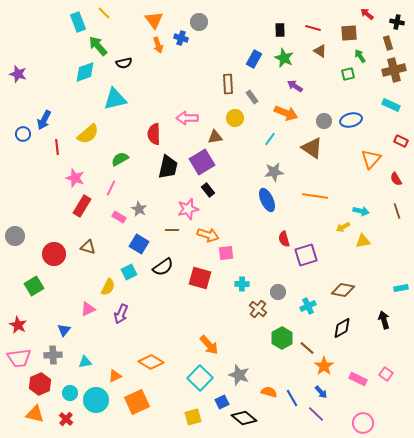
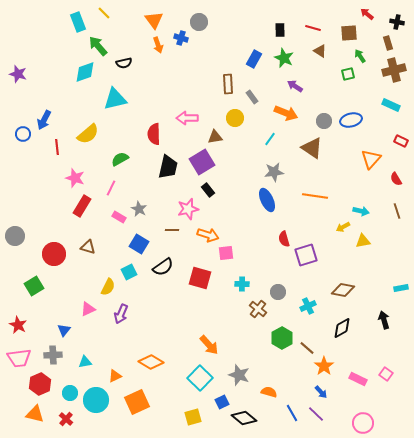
blue line at (292, 398): moved 15 px down
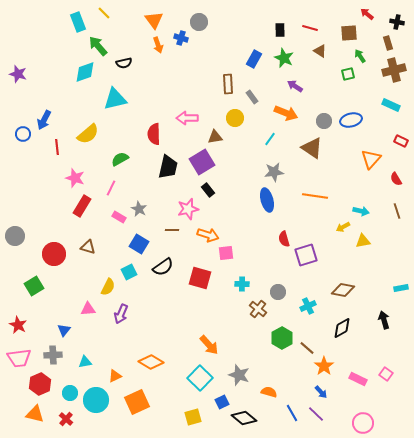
red line at (313, 28): moved 3 px left
blue ellipse at (267, 200): rotated 10 degrees clockwise
pink triangle at (88, 309): rotated 21 degrees clockwise
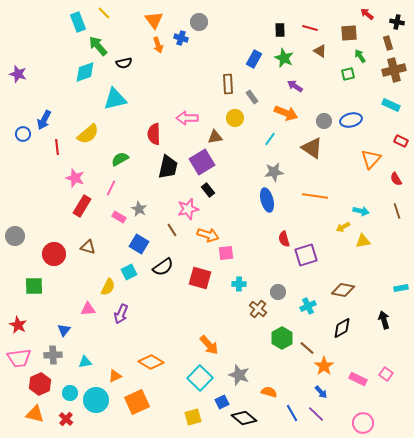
brown line at (172, 230): rotated 56 degrees clockwise
cyan cross at (242, 284): moved 3 px left
green square at (34, 286): rotated 30 degrees clockwise
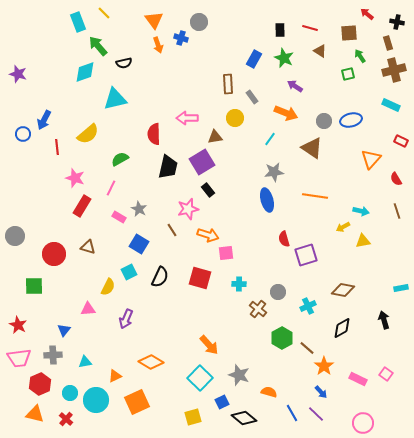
black semicircle at (163, 267): moved 3 px left, 10 px down; rotated 30 degrees counterclockwise
purple arrow at (121, 314): moved 5 px right, 5 px down
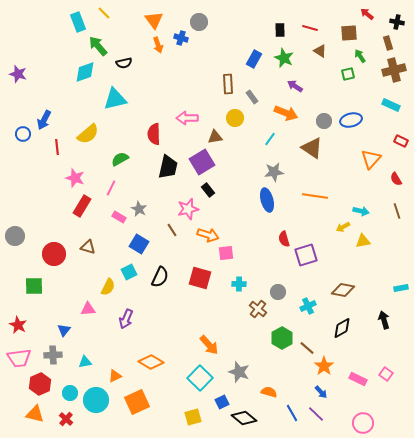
gray star at (239, 375): moved 3 px up
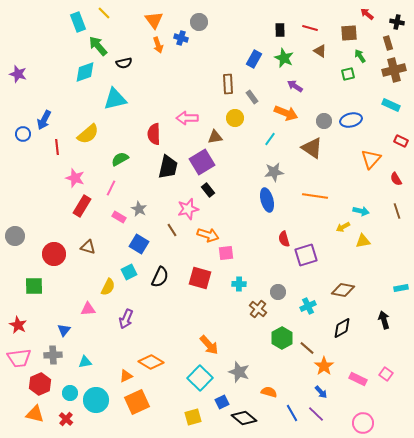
orange triangle at (115, 376): moved 11 px right
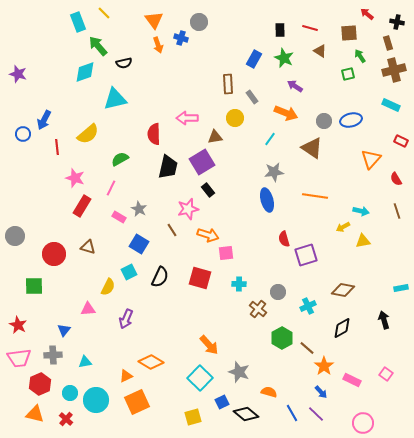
pink rectangle at (358, 379): moved 6 px left, 1 px down
black diamond at (244, 418): moved 2 px right, 4 px up
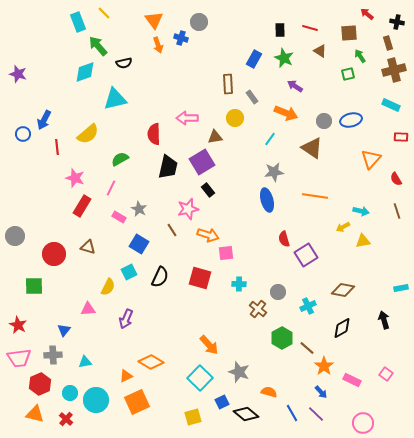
red rectangle at (401, 141): moved 4 px up; rotated 24 degrees counterclockwise
purple square at (306, 255): rotated 15 degrees counterclockwise
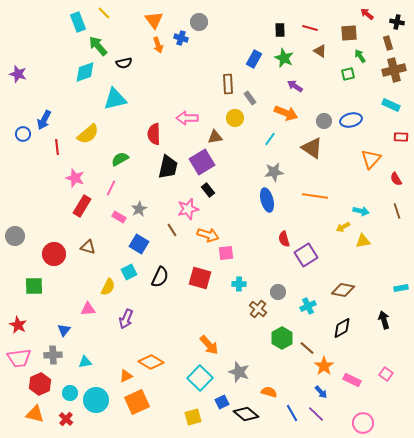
gray rectangle at (252, 97): moved 2 px left, 1 px down
gray star at (139, 209): rotated 14 degrees clockwise
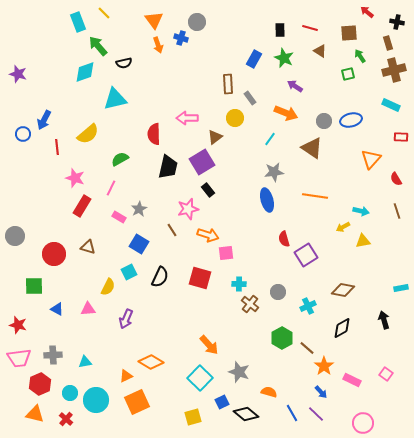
red arrow at (367, 14): moved 2 px up
gray circle at (199, 22): moved 2 px left
brown triangle at (215, 137): rotated 28 degrees counterclockwise
brown cross at (258, 309): moved 8 px left, 5 px up
red star at (18, 325): rotated 12 degrees counterclockwise
blue triangle at (64, 330): moved 7 px left, 21 px up; rotated 40 degrees counterclockwise
